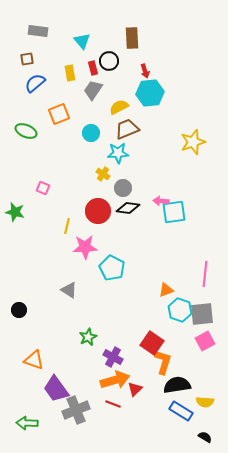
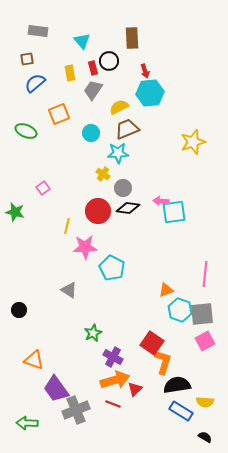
pink square at (43, 188): rotated 32 degrees clockwise
green star at (88, 337): moved 5 px right, 4 px up
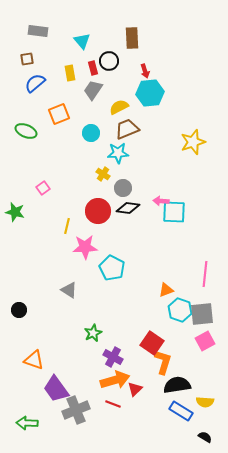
cyan square at (174, 212): rotated 10 degrees clockwise
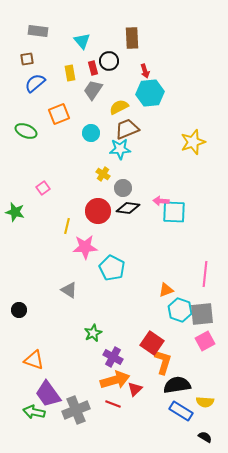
cyan star at (118, 153): moved 2 px right, 4 px up
purple trapezoid at (56, 389): moved 8 px left, 5 px down
green arrow at (27, 423): moved 7 px right, 11 px up; rotated 10 degrees clockwise
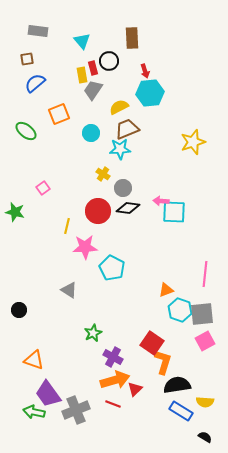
yellow rectangle at (70, 73): moved 12 px right, 2 px down
green ellipse at (26, 131): rotated 15 degrees clockwise
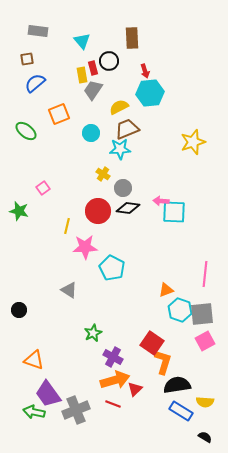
green star at (15, 212): moved 4 px right, 1 px up
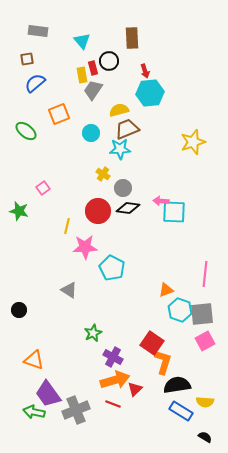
yellow semicircle at (119, 107): moved 3 px down; rotated 12 degrees clockwise
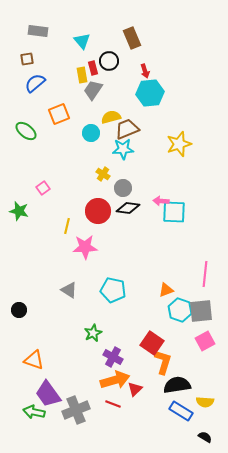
brown rectangle at (132, 38): rotated 20 degrees counterclockwise
yellow semicircle at (119, 110): moved 8 px left, 7 px down
yellow star at (193, 142): moved 14 px left, 2 px down
cyan star at (120, 149): moved 3 px right
cyan pentagon at (112, 268): moved 1 px right, 22 px down; rotated 15 degrees counterclockwise
gray square at (202, 314): moved 1 px left, 3 px up
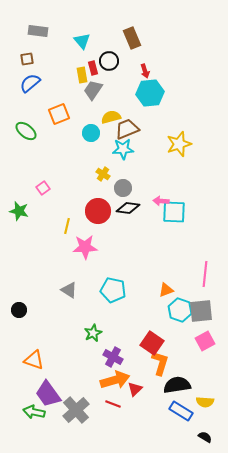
blue semicircle at (35, 83): moved 5 px left
orange L-shape at (163, 362): moved 3 px left, 1 px down
gray cross at (76, 410): rotated 20 degrees counterclockwise
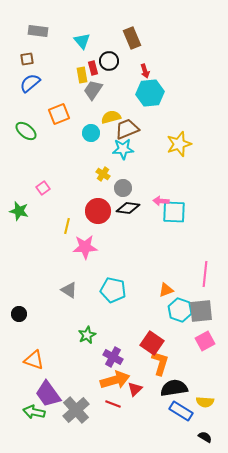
black circle at (19, 310): moved 4 px down
green star at (93, 333): moved 6 px left, 2 px down
black semicircle at (177, 385): moved 3 px left, 3 px down
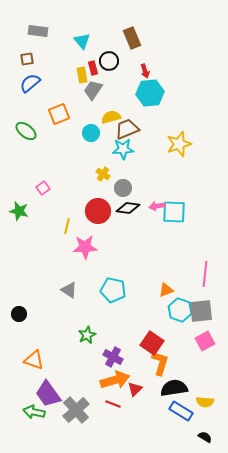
pink arrow at (161, 201): moved 4 px left, 5 px down; rotated 14 degrees counterclockwise
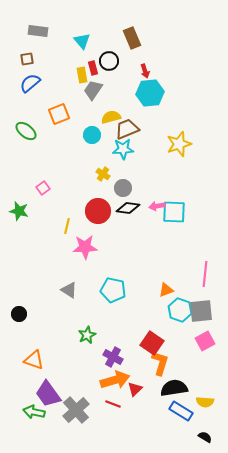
cyan circle at (91, 133): moved 1 px right, 2 px down
